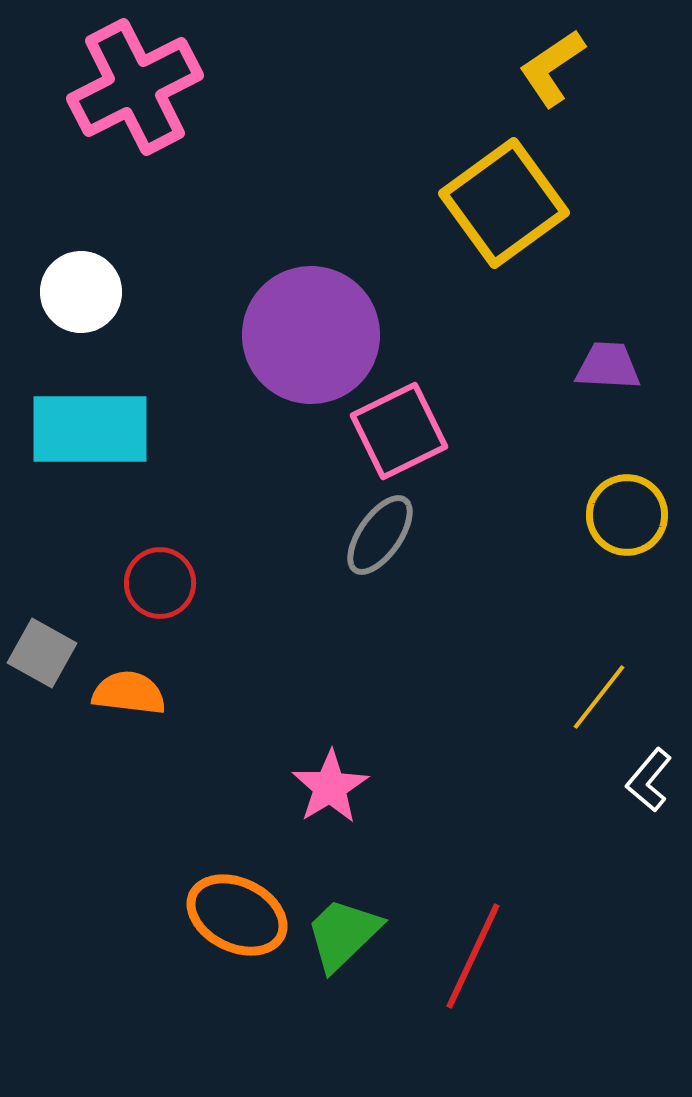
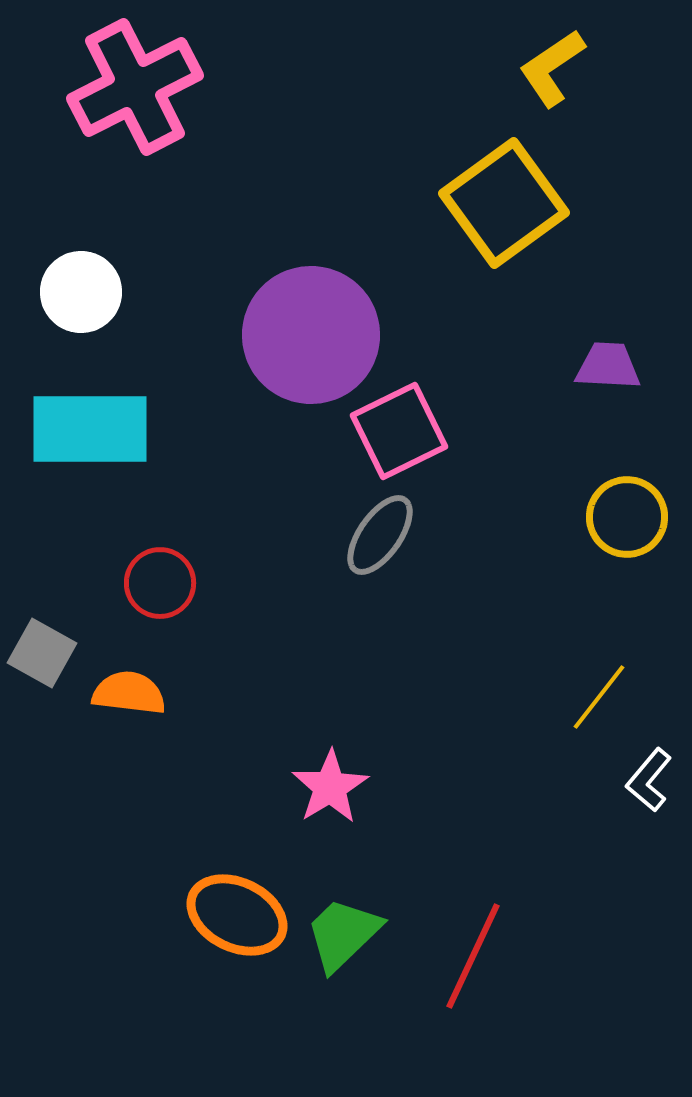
yellow circle: moved 2 px down
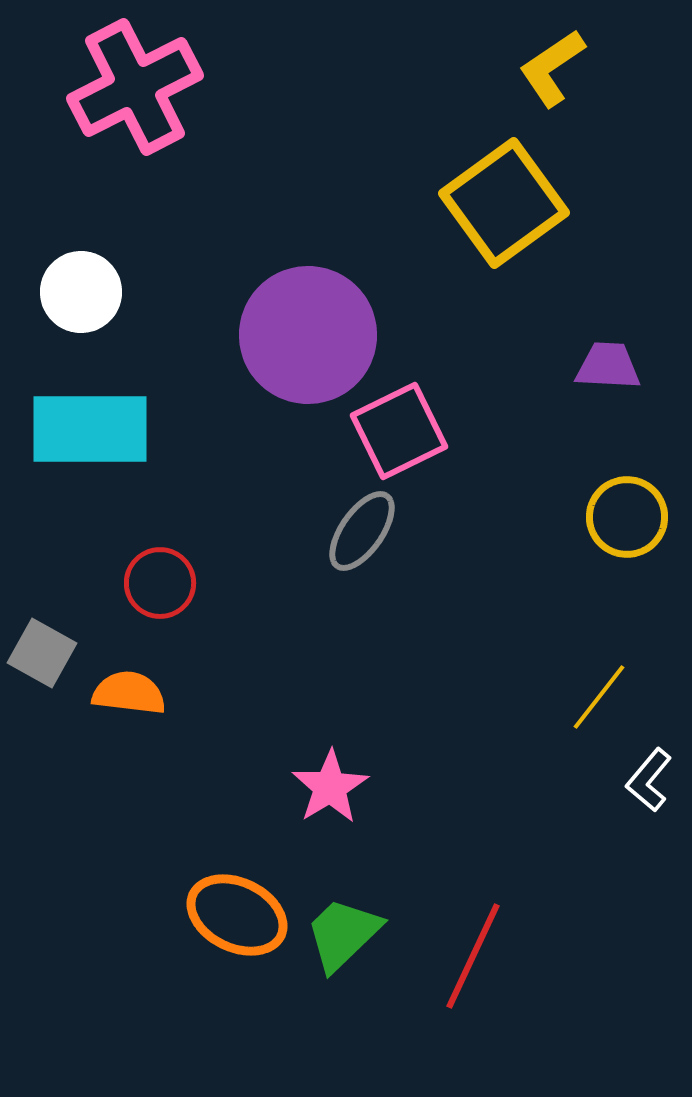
purple circle: moved 3 px left
gray ellipse: moved 18 px left, 4 px up
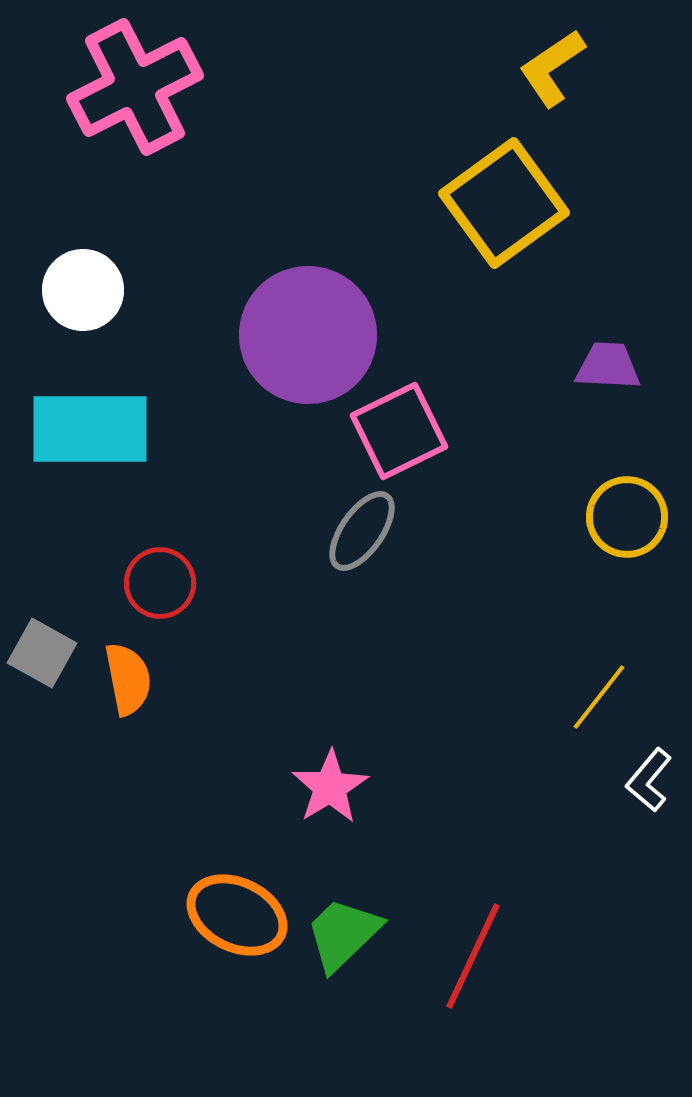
white circle: moved 2 px right, 2 px up
orange semicircle: moved 1 px left, 14 px up; rotated 72 degrees clockwise
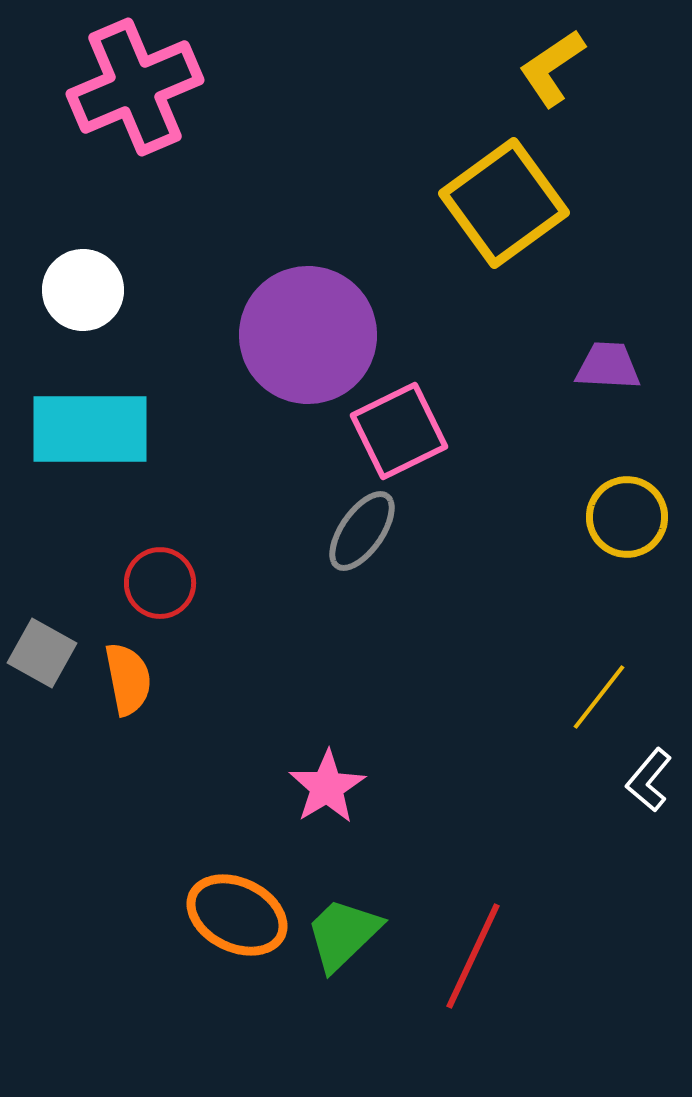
pink cross: rotated 4 degrees clockwise
pink star: moved 3 px left
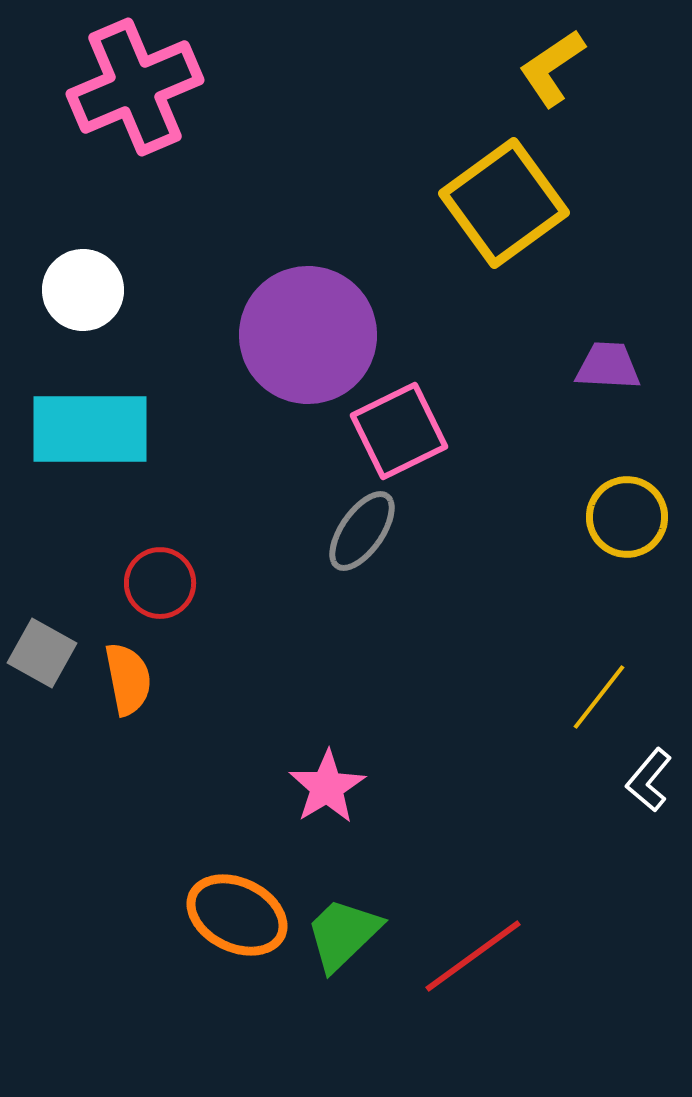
red line: rotated 29 degrees clockwise
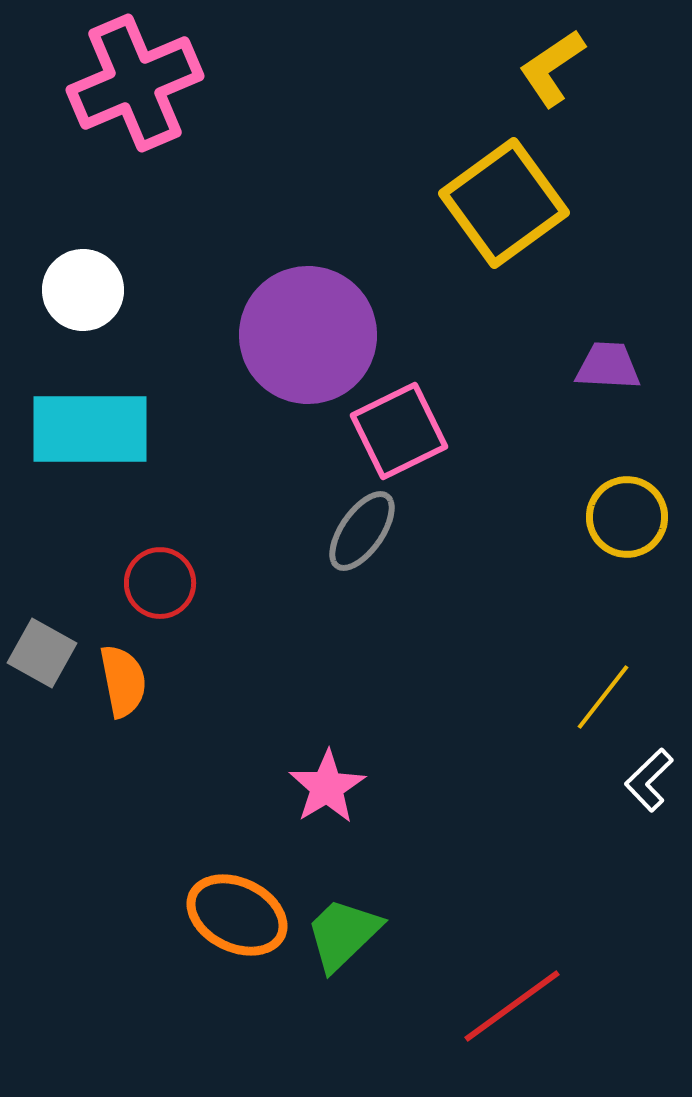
pink cross: moved 4 px up
orange semicircle: moved 5 px left, 2 px down
yellow line: moved 4 px right
white L-shape: rotated 6 degrees clockwise
red line: moved 39 px right, 50 px down
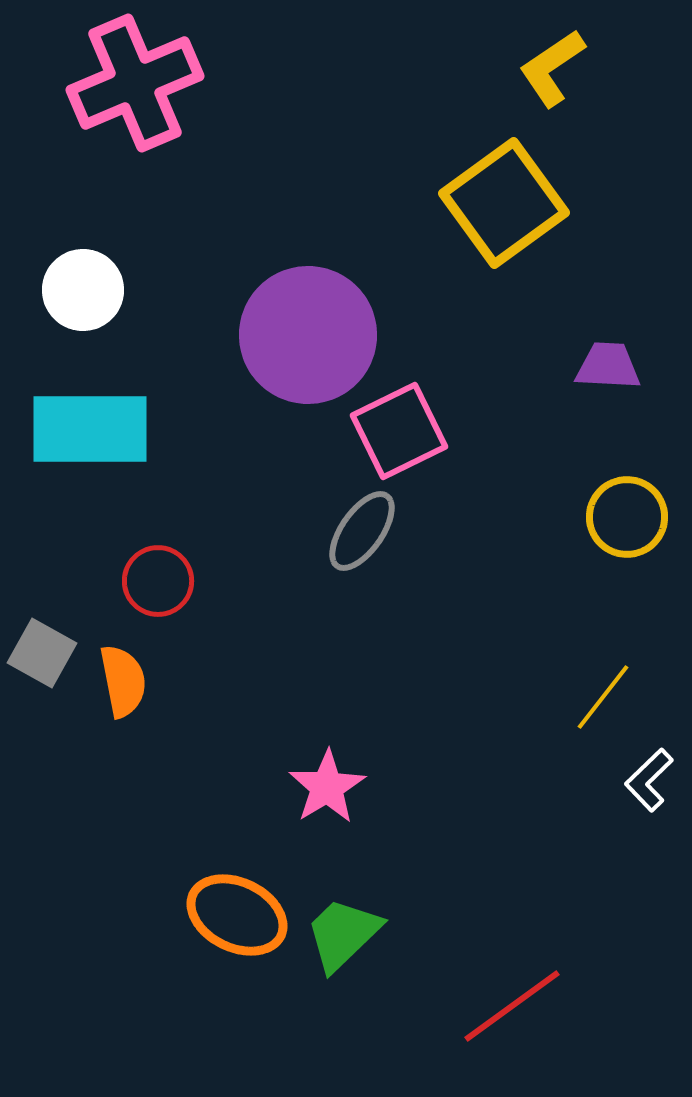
red circle: moved 2 px left, 2 px up
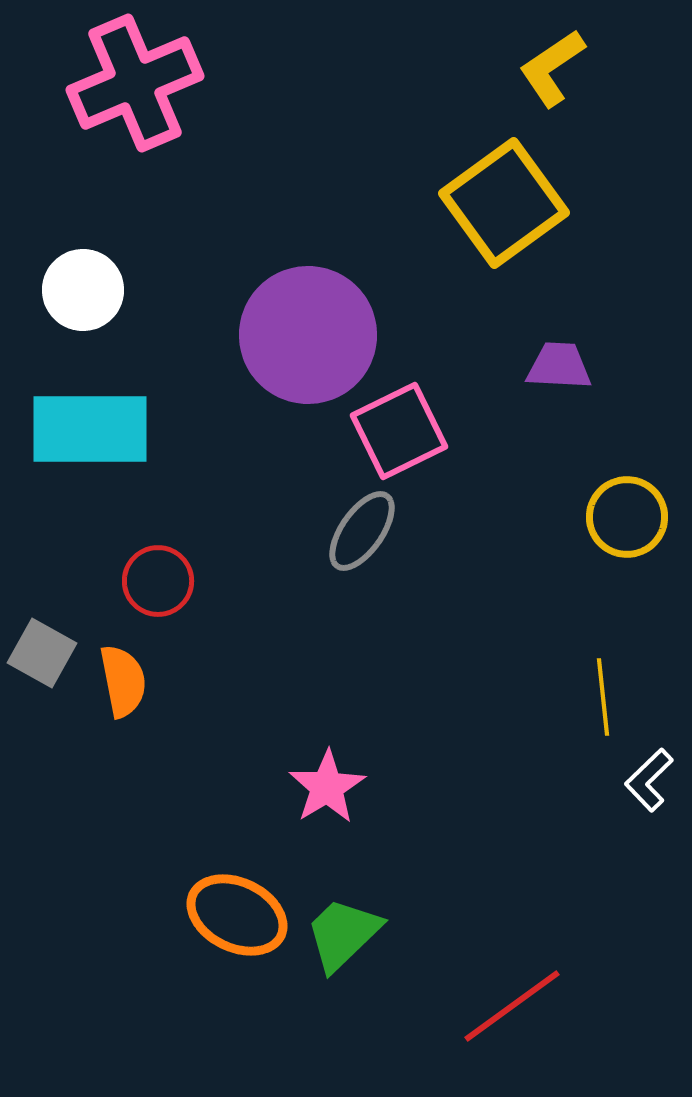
purple trapezoid: moved 49 px left
yellow line: rotated 44 degrees counterclockwise
